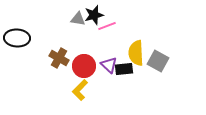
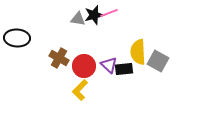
pink line: moved 2 px right, 13 px up
yellow semicircle: moved 2 px right, 1 px up
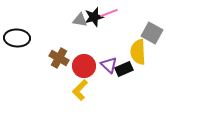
black star: moved 2 px down
gray triangle: moved 2 px right, 1 px down
gray square: moved 6 px left, 28 px up
black rectangle: rotated 18 degrees counterclockwise
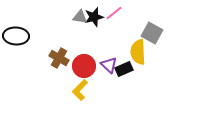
pink line: moved 5 px right; rotated 18 degrees counterclockwise
gray triangle: moved 3 px up
black ellipse: moved 1 px left, 2 px up
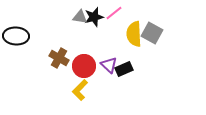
yellow semicircle: moved 4 px left, 18 px up
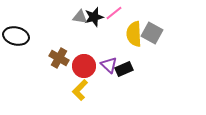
black ellipse: rotated 10 degrees clockwise
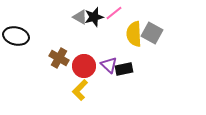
gray triangle: rotated 21 degrees clockwise
black rectangle: rotated 12 degrees clockwise
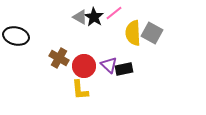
black star: rotated 24 degrees counterclockwise
yellow semicircle: moved 1 px left, 1 px up
yellow L-shape: rotated 50 degrees counterclockwise
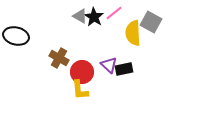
gray triangle: moved 1 px up
gray square: moved 1 px left, 11 px up
red circle: moved 2 px left, 6 px down
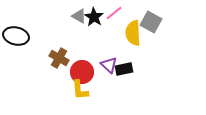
gray triangle: moved 1 px left
